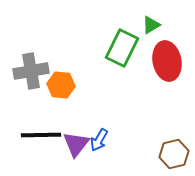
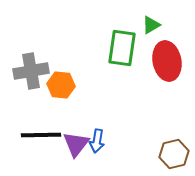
green rectangle: rotated 18 degrees counterclockwise
blue arrow: moved 2 px left, 1 px down; rotated 20 degrees counterclockwise
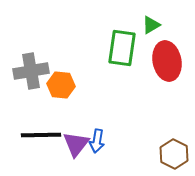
brown hexagon: rotated 20 degrees counterclockwise
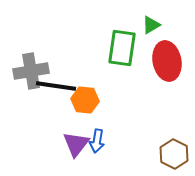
orange hexagon: moved 24 px right, 15 px down
black line: moved 15 px right, 49 px up; rotated 9 degrees clockwise
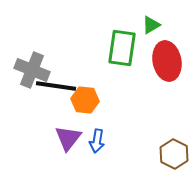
gray cross: moved 1 px right, 1 px up; rotated 32 degrees clockwise
purple triangle: moved 8 px left, 6 px up
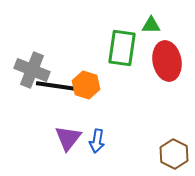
green triangle: rotated 30 degrees clockwise
orange hexagon: moved 1 px right, 15 px up; rotated 12 degrees clockwise
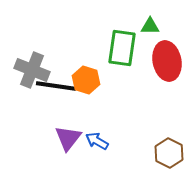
green triangle: moved 1 px left, 1 px down
orange hexagon: moved 5 px up
blue arrow: rotated 110 degrees clockwise
brown hexagon: moved 5 px left, 1 px up
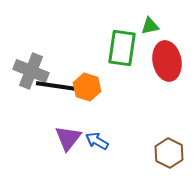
green triangle: rotated 12 degrees counterclockwise
gray cross: moved 1 px left, 1 px down
orange hexagon: moved 1 px right, 7 px down
